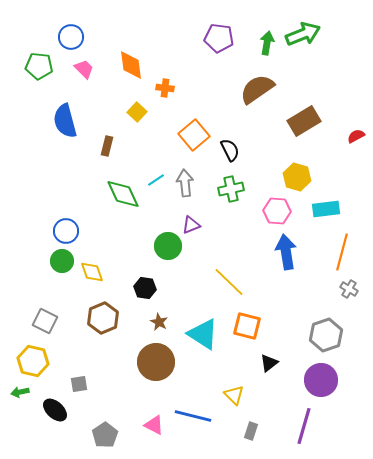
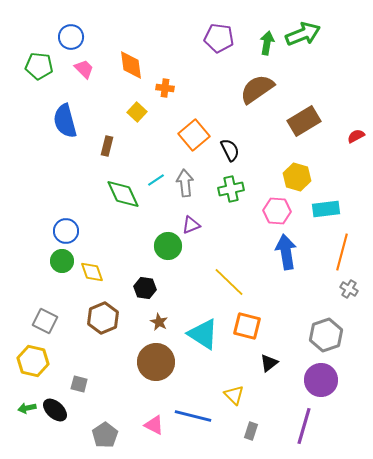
gray square at (79, 384): rotated 24 degrees clockwise
green arrow at (20, 392): moved 7 px right, 16 px down
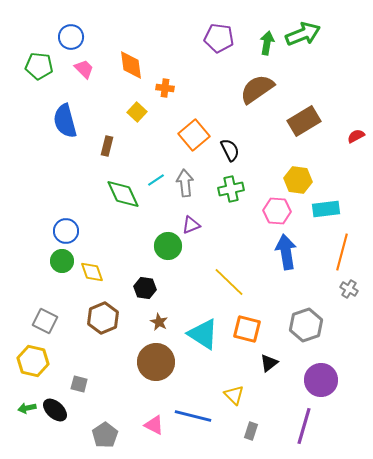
yellow hexagon at (297, 177): moved 1 px right, 3 px down; rotated 8 degrees counterclockwise
orange square at (247, 326): moved 3 px down
gray hexagon at (326, 335): moved 20 px left, 10 px up
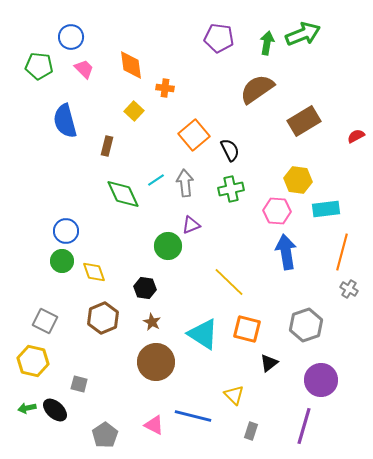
yellow square at (137, 112): moved 3 px left, 1 px up
yellow diamond at (92, 272): moved 2 px right
brown star at (159, 322): moved 7 px left
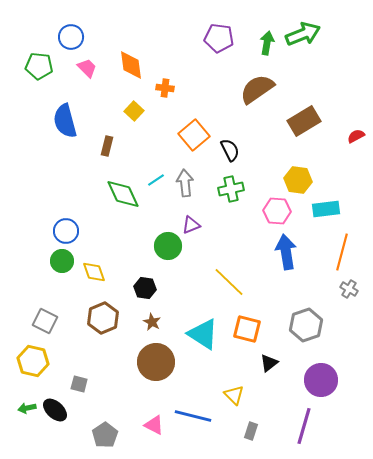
pink trapezoid at (84, 69): moved 3 px right, 1 px up
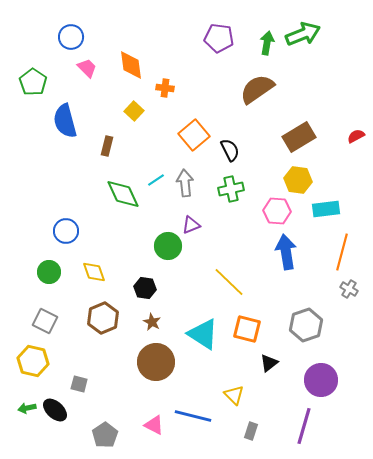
green pentagon at (39, 66): moved 6 px left, 16 px down; rotated 28 degrees clockwise
brown rectangle at (304, 121): moved 5 px left, 16 px down
green circle at (62, 261): moved 13 px left, 11 px down
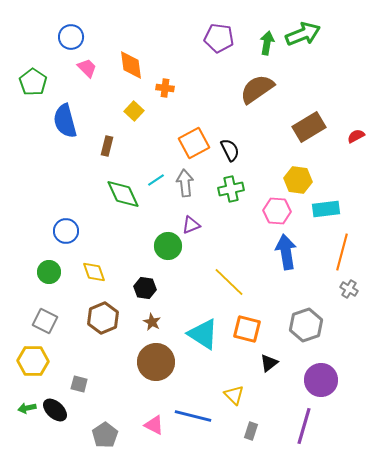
orange square at (194, 135): moved 8 px down; rotated 12 degrees clockwise
brown rectangle at (299, 137): moved 10 px right, 10 px up
yellow hexagon at (33, 361): rotated 12 degrees counterclockwise
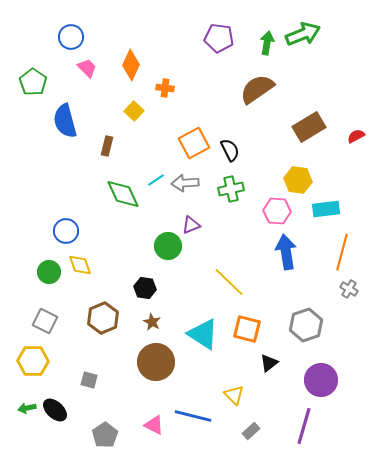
orange diamond at (131, 65): rotated 32 degrees clockwise
gray arrow at (185, 183): rotated 88 degrees counterclockwise
yellow diamond at (94, 272): moved 14 px left, 7 px up
gray square at (79, 384): moved 10 px right, 4 px up
gray rectangle at (251, 431): rotated 30 degrees clockwise
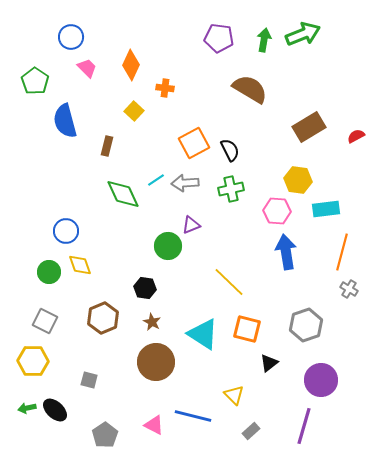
green arrow at (267, 43): moved 3 px left, 3 px up
green pentagon at (33, 82): moved 2 px right, 1 px up
brown semicircle at (257, 89): moved 7 px left; rotated 66 degrees clockwise
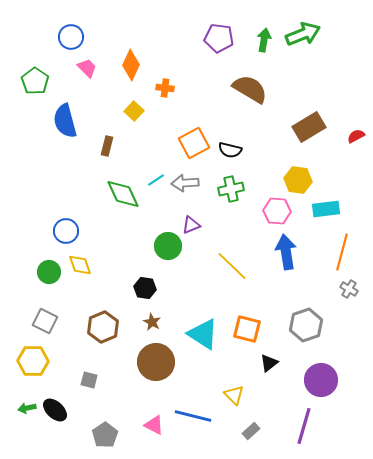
black semicircle at (230, 150): rotated 130 degrees clockwise
yellow line at (229, 282): moved 3 px right, 16 px up
brown hexagon at (103, 318): moved 9 px down
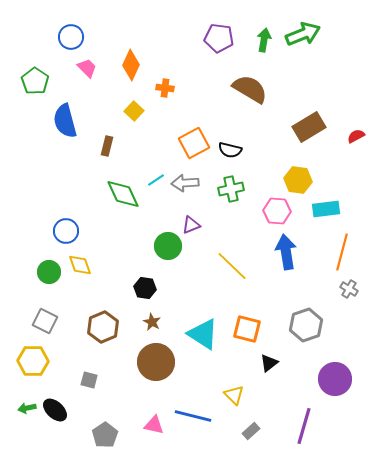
purple circle at (321, 380): moved 14 px right, 1 px up
pink triangle at (154, 425): rotated 15 degrees counterclockwise
